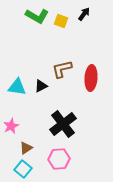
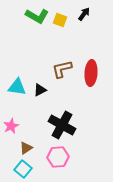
yellow square: moved 1 px left, 1 px up
red ellipse: moved 5 px up
black triangle: moved 1 px left, 4 px down
black cross: moved 1 px left, 1 px down; rotated 24 degrees counterclockwise
pink hexagon: moved 1 px left, 2 px up
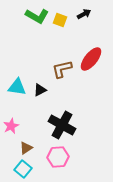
black arrow: rotated 24 degrees clockwise
red ellipse: moved 14 px up; rotated 35 degrees clockwise
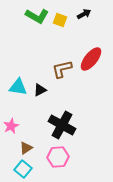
cyan triangle: moved 1 px right
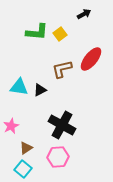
green L-shape: moved 16 px down; rotated 25 degrees counterclockwise
yellow square: moved 14 px down; rotated 32 degrees clockwise
cyan triangle: moved 1 px right
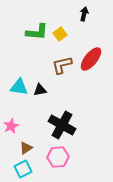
black arrow: rotated 48 degrees counterclockwise
brown L-shape: moved 4 px up
black triangle: rotated 16 degrees clockwise
cyan square: rotated 24 degrees clockwise
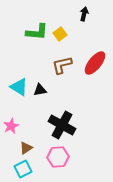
red ellipse: moved 4 px right, 4 px down
cyan triangle: rotated 24 degrees clockwise
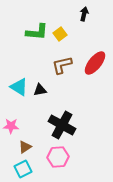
pink star: rotated 28 degrees clockwise
brown triangle: moved 1 px left, 1 px up
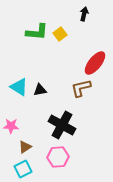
brown L-shape: moved 19 px right, 23 px down
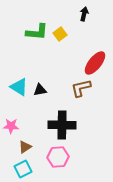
black cross: rotated 28 degrees counterclockwise
